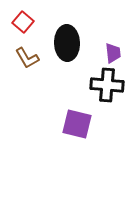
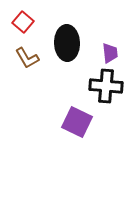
purple trapezoid: moved 3 px left
black cross: moved 1 px left, 1 px down
purple square: moved 2 px up; rotated 12 degrees clockwise
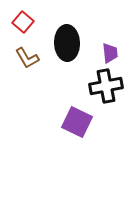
black cross: rotated 16 degrees counterclockwise
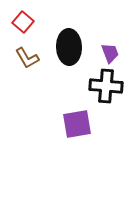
black ellipse: moved 2 px right, 4 px down
purple trapezoid: rotated 15 degrees counterclockwise
black cross: rotated 16 degrees clockwise
purple square: moved 2 px down; rotated 36 degrees counterclockwise
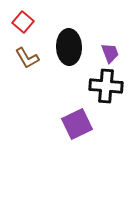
purple square: rotated 16 degrees counterclockwise
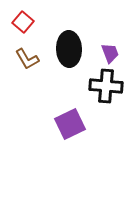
black ellipse: moved 2 px down
brown L-shape: moved 1 px down
purple square: moved 7 px left
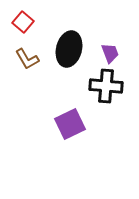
black ellipse: rotated 16 degrees clockwise
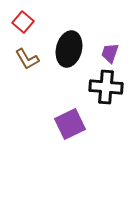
purple trapezoid: rotated 140 degrees counterclockwise
black cross: moved 1 px down
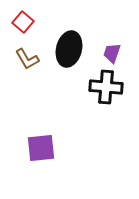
purple trapezoid: moved 2 px right
purple square: moved 29 px left, 24 px down; rotated 20 degrees clockwise
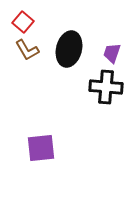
brown L-shape: moved 9 px up
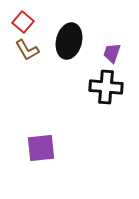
black ellipse: moved 8 px up
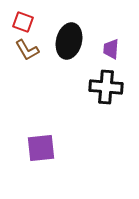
red square: rotated 20 degrees counterclockwise
purple trapezoid: moved 1 px left, 4 px up; rotated 15 degrees counterclockwise
